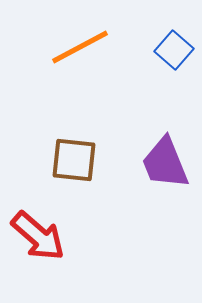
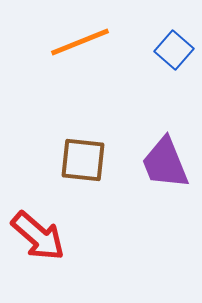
orange line: moved 5 px up; rotated 6 degrees clockwise
brown square: moved 9 px right
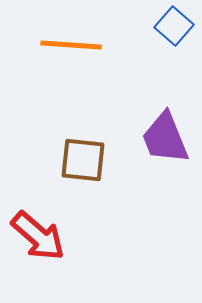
orange line: moved 9 px left, 3 px down; rotated 26 degrees clockwise
blue square: moved 24 px up
purple trapezoid: moved 25 px up
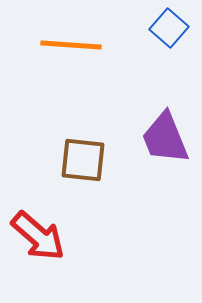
blue square: moved 5 px left, 2 px down
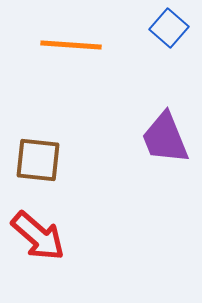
brown square: moved 45 px left
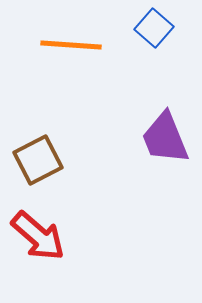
blue square: moved 15 px left
brown square: rotated 33 degrees counterclockwise
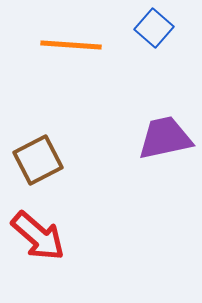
purple trapezoid: rotated 100 degrees clockwise
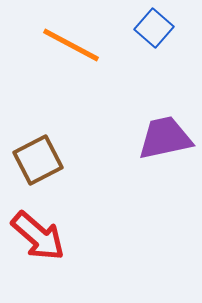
orange line: rotated 24 degrees clockwise
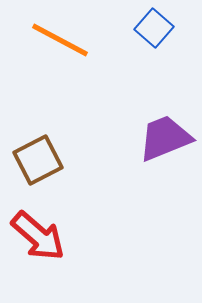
orange line: moved 11 px left, 5 px up
purple trapezoid: rotated 10 degrees counterclockwise
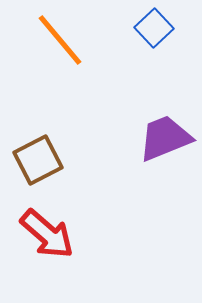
blue square: rotated 6 degrees clockwise
orange line: rotated 22 degrees clockwise
red arrow: moved 9 px right, 2 px up
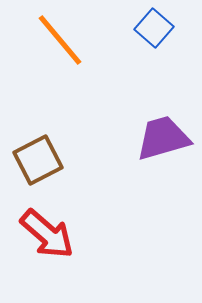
blue square: rotated 6 degrees counterclockwise
purple trapezoid: moved 2 px left; rotated 6 degrees clockwise
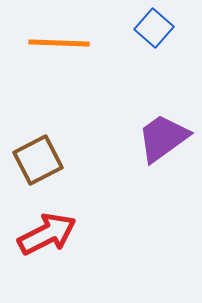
orange line: moved 1 px left, 3 px down; rotated 48 degrees counterclockwise
purple trapezoid: rotated 20 degrees counterclockwise
red arrow: rotated 68 degrees counterclockwise
